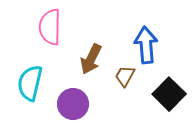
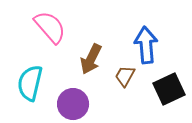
pink semicircle: rotated 138 degrees clockwise
black square: moved 5 px up; rotated 20 degrees clockwise
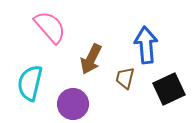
brown trapezoid: moved 2 px down; rotated 15 degrees counterclockwise
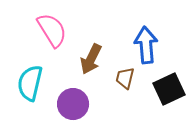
pink semicircle: moved 2 px right, 3 px down; rotated 9 degrees clockwise
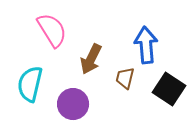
cyan semicircle: moved 1 px down
black square: rotated 32 degrees counterclockwise
